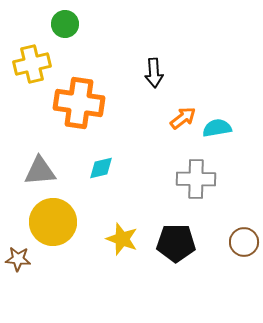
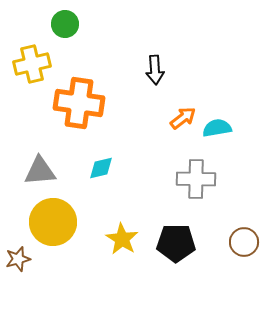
black arrow: moved 1 px right, 3 px up
yellow star: rotated 12 degrees clockwise
brown star: rotated 20 degrees counterclockwise
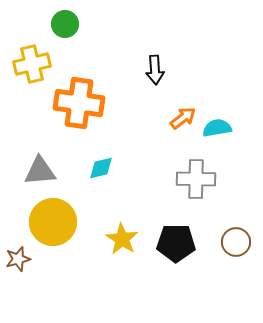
brown circle: moved 8 px left
